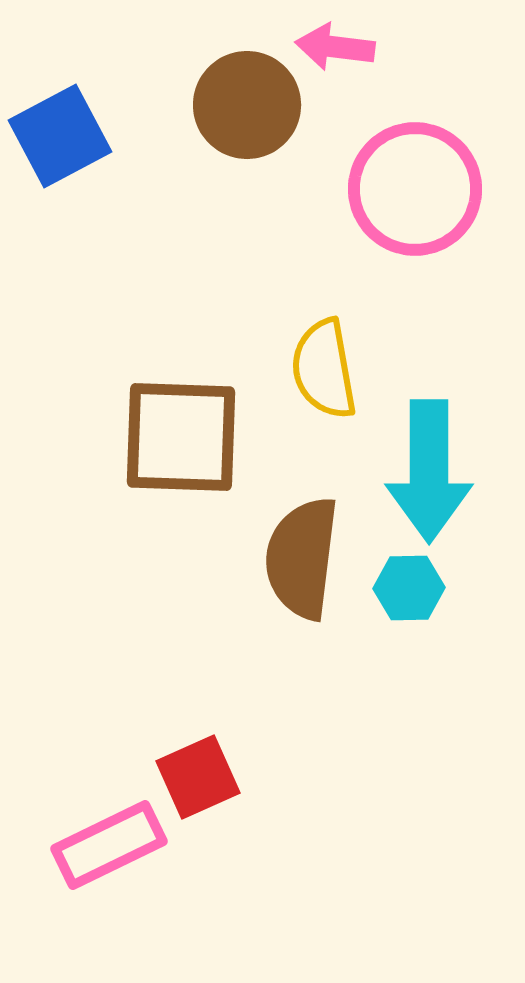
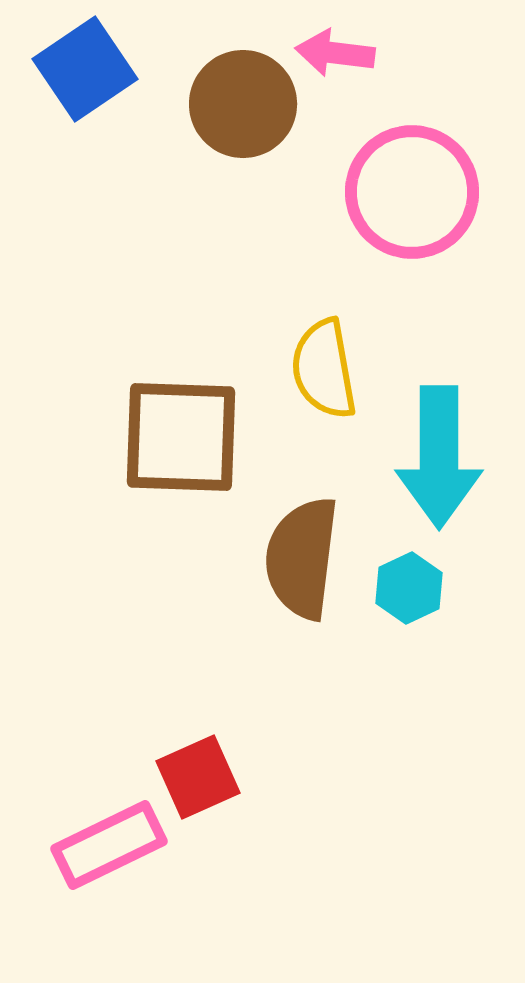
pink arrow: moved 6 px down
brown circle: moved 4 px left, 1 px up
blue square: moved 25 px right, 67 px up; rotated 6 degrees counterclockwise
pink circle: moved 3 px left, 3 px down
cyan arrow: moved 10 px right, 14 px up
cyan hexagon: rotated 24 degrees counterclockwise
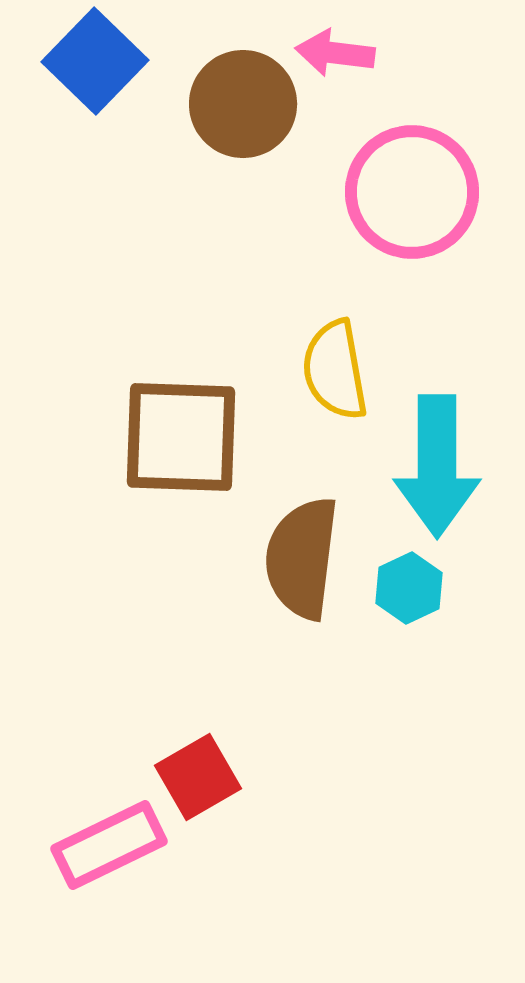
blue square: moved 10 px right, 8 px up; rotated 12 degrees counterclockwise
yellow semicircle: moved 11 px right, 1 px down
cyan arrow: moved 2 px left, 9 px down
red square: rotated 6 degrees counterclockwise
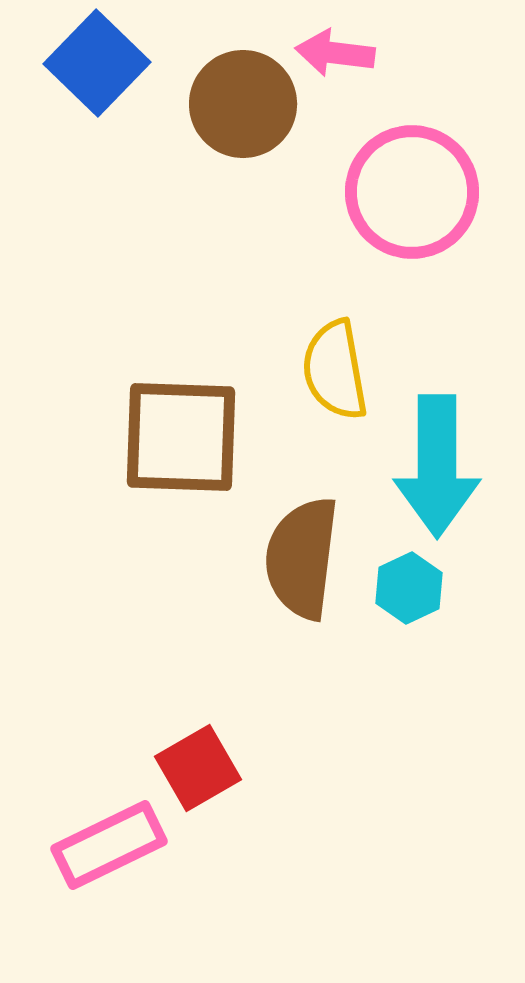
blue square: moved 2 px right, 2 px down
red square: moved 9 px up
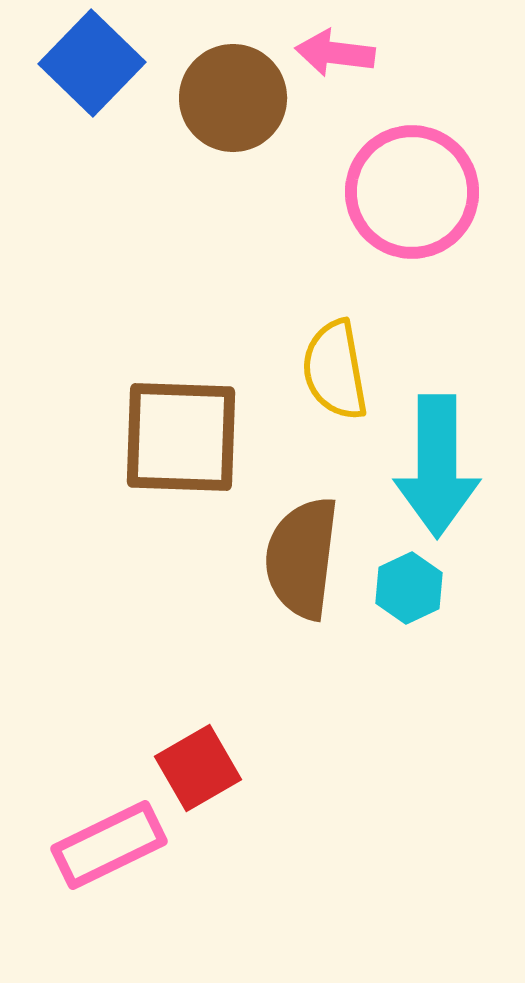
blue square: moved 5 px left
brown circle: moved 10 px left, 6 px up
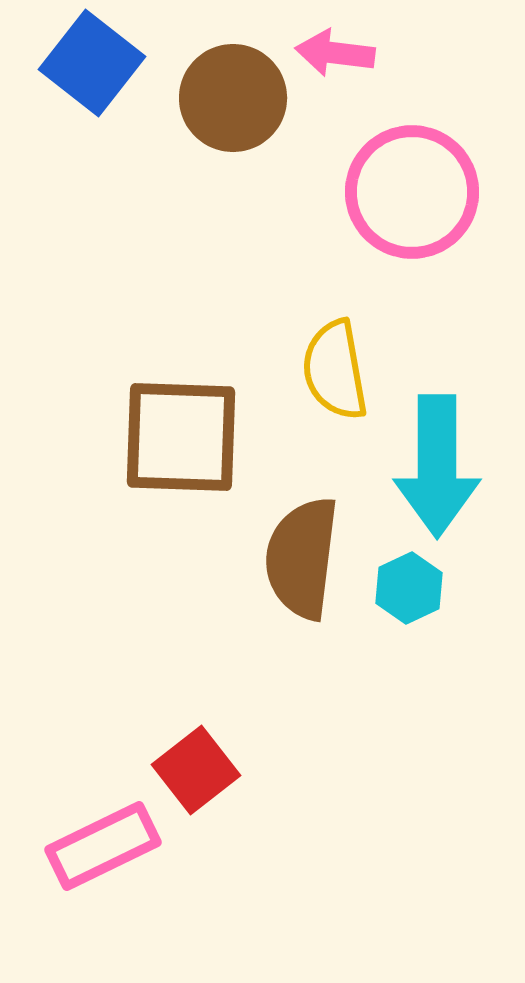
blue square: rotated 6 degrees counterclockwise
red square: moved 2 px left, 2 px down; rotated 8 degrees counterclockwise
pink rectangle: moved 6 px left, 1 px down
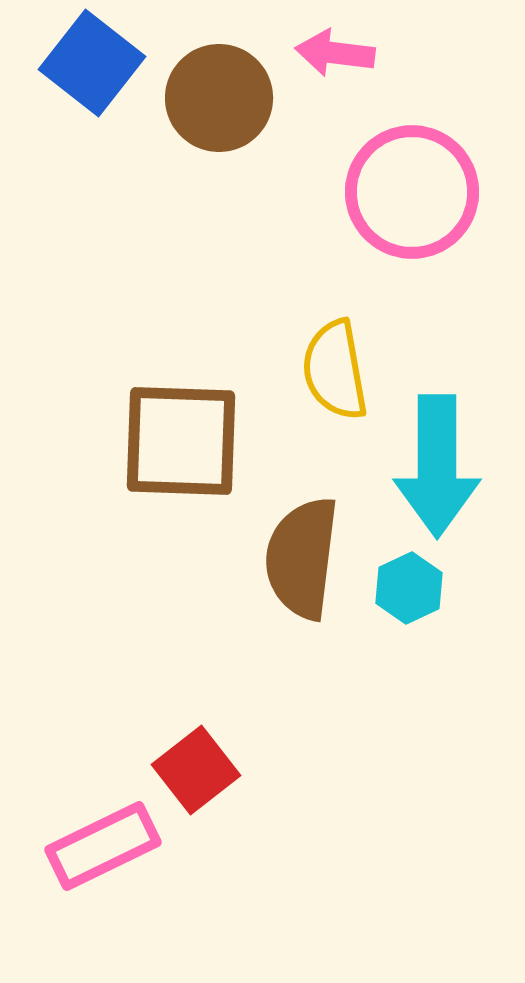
brown circle: moved 14 px left
brown square: moved 4 px down
